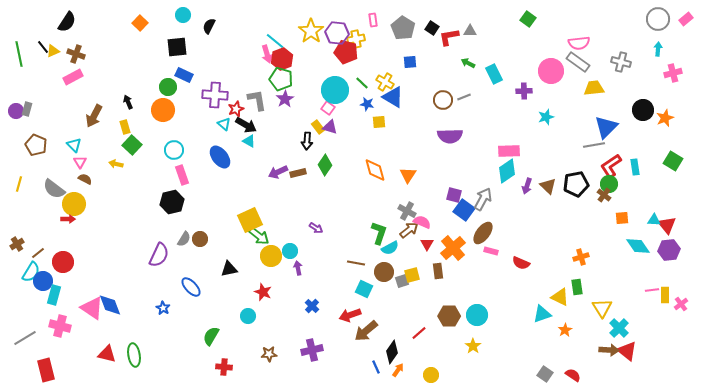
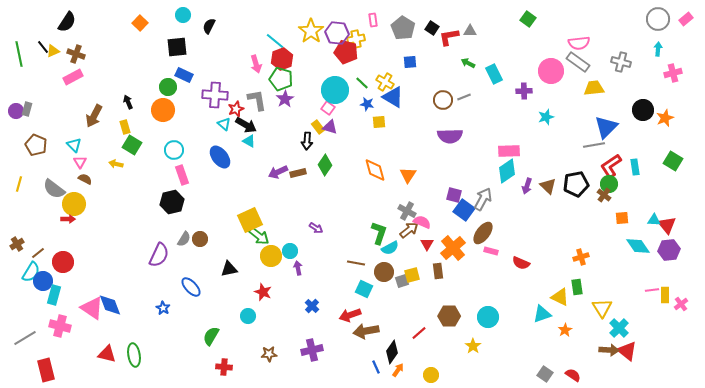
pink arrow at (267, 54): moved 11 px left, 10 px down
green square at (132, 145): rotated 12 degrees counterclockwise
cyan circle at (477, 315): moved 11 px right, 2 px down
brown arrow at (366, 331): rotated 30 degrees clockwise
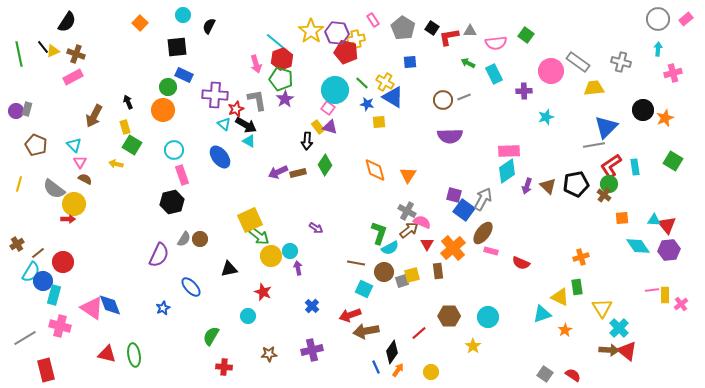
green square at (528, 19): moved 2 px left, 16 px down
pink rectangle at (373, 20): rotated 24 degrees counterclockwise
pink semicircle at (579, 43): moved 83 px left
blue star at (163, 308): rotated 16 degrees clockwise
yellow circle at (431, 375): moved 3 px up
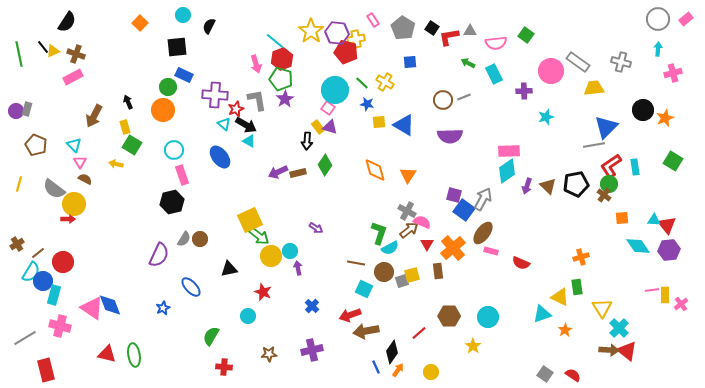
blue triangle at (393, 97): moved 11 px right, 28 px down
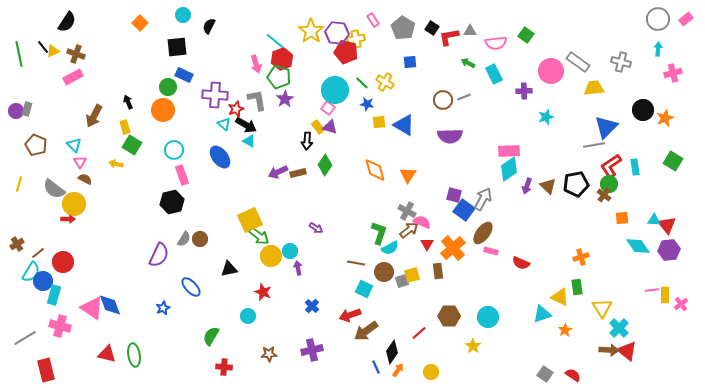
green pentagon at (281, 79): moved 2 px left, 2 px up
cyan diamond at (507, 171): moved 2 px right, 2 px up
brown arrow at (366, 331): rotated 25 degrees counterclockwise
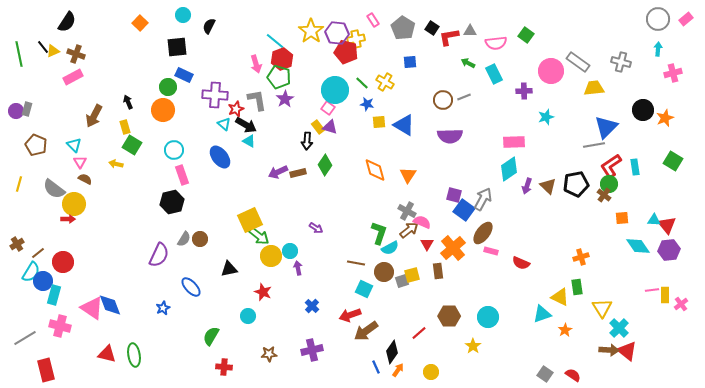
pink rectangle at (509, 151): moved 5 px right, 9 px up
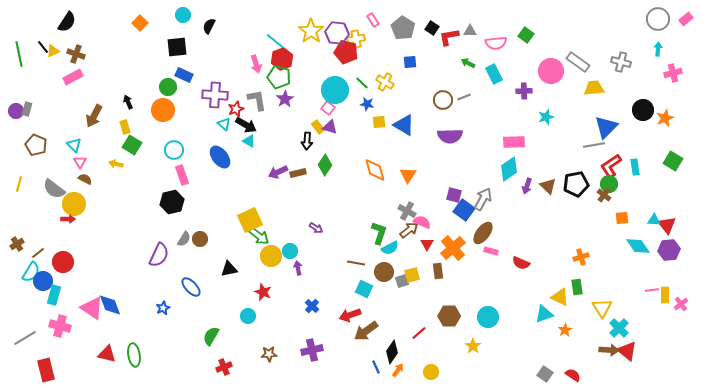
cyan triangle at (542, 314): moved 2 px right
red cross at (224, 367): rotated 28 degrees counterclockwise
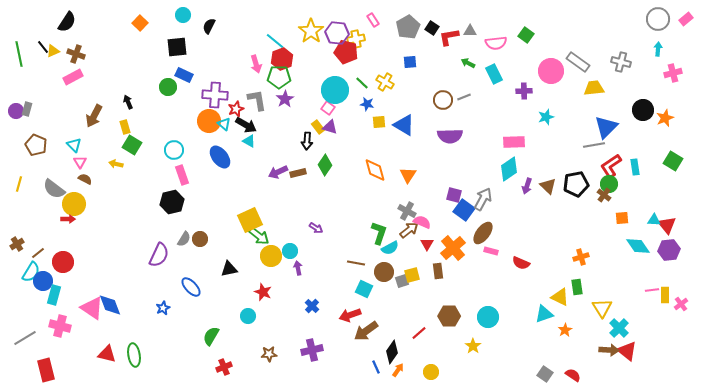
gray pentagon at (403, 28): moved 5 px right, 1 px up; rotated 10 degrees clockwise
green pentagon at (279, 77): rotated 15 degrees counterclockwise
orange circle at (163, 110): moved 46 px right, 11 px down
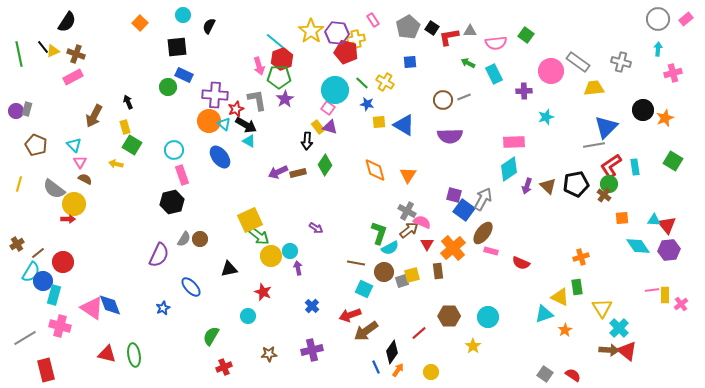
pink arrow at (256, 64): moved 3 px right, 2 px down
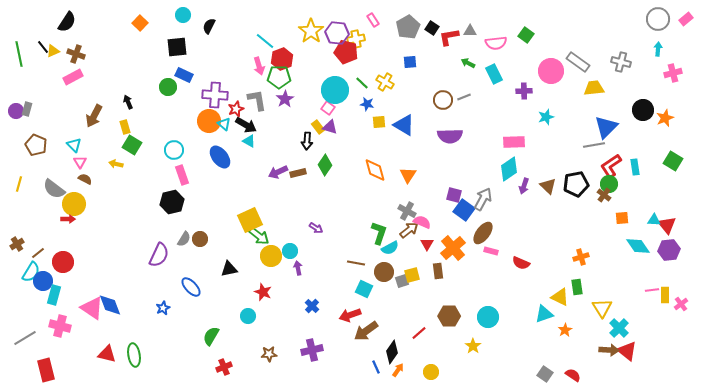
cyan line at (275, 41): moved 10 px left
purple arrow at (527, 186): moved 3 px left
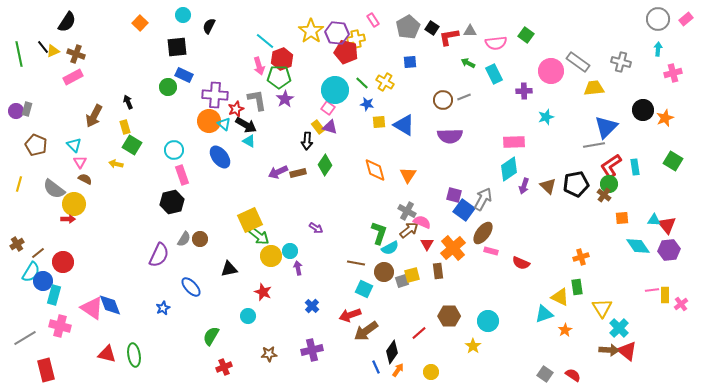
cyan circle at (488, 317): moved 4 px down
